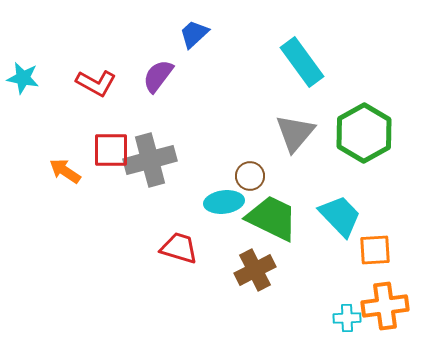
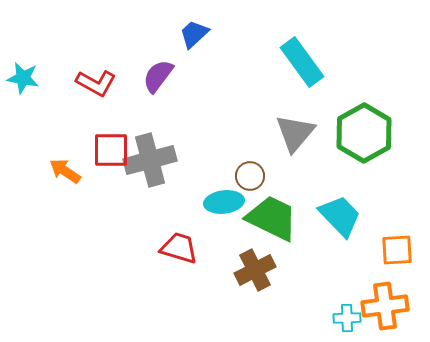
orange square: moved 22 px right
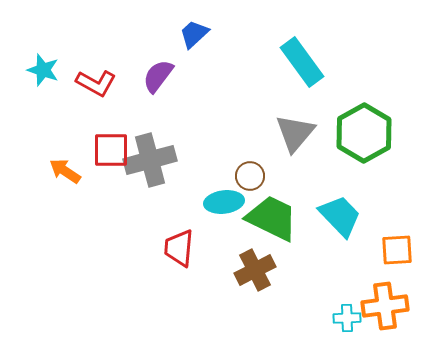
cyan star: moved 20 px right, 8 px up; rotated 8 degrees clockwise
red trapezoid: rotated 102 degrees counterclockwise
